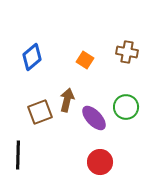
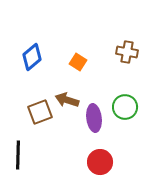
orange square: moved 7 px left, 2 px down
brown arrow: rotated 85 degrees counterclockwise
green circle: moved 1 px left
purple ellipse: rotated 36 degrees clockwise
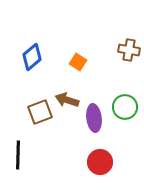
brown cross: moved 2 px right, 2 px up
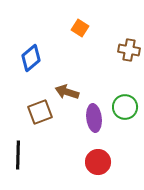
blue diamond: moved 1 px left, 1 px down
orange square: moved 2 px right, 34 px up
brown arrow: moved 8 px up
red circle: moved 2 px left
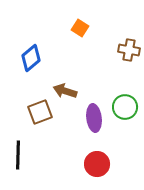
brown arrow: moved 2 px left, 1 px up
red circle: moved 1 px left, 2 px down
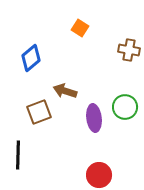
brown square: moved 1 px left
red circle: moved 2 px right, 11 px down
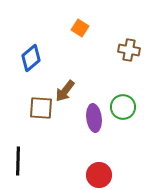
brown arrow: rotated 70 degrees counterclockwise
green circle: moved 2 px left
brown square: moved 2 px right, 4 px up; rotated 25 degrees clockwise
black line: moved 6 px down
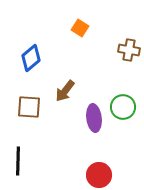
brown square: moved 12 px left, 1 px up
